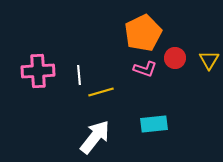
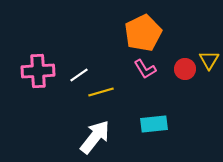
red circle: moved 10 px right, 11 px down
pink L-shape: rotated 40 degrees clockwise
white line: rotated 60 degrees clockwise
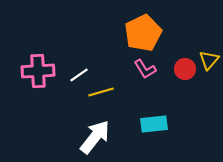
yellow triangle: rotated 10 degrees clockwise
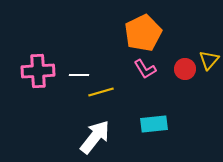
white line: rotated 36 degrees clockwise
